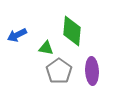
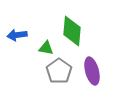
blue arrow: rotated 18 degrees clockwise
purple ellipse: rotated 12 degrees counterclockwise
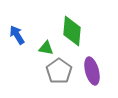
blue arrow: rotated 66 degrees clockwise
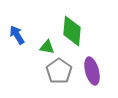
green triangle: moved 1 px right, 1 px up
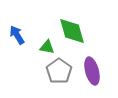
green diamond: rotated 20 degrees counterclockwise
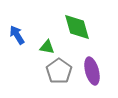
green diamond: moved 5 px right, 4 px up
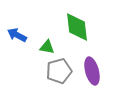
green diamond: rotated 8 degrees clockwise
blue arrow: rotated 30 degrees counterclockwise
gray pentagon: rotated 20 degrees clockwise
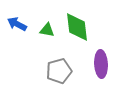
blue arrow: moved 11 px up
green triangle: moved 17 px up
purple ellipse: moved 9 px right, 7 px up; rotated 12 degrees clockwise
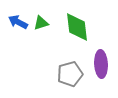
blue arrow: moved 1 px right, 2 px up
green triangle: moved 6 px left, 7 px up; rotated 28 degrees counterclockwise
gray pentagon: moved 11 px right, 3 px down
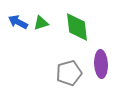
gray pentagon: moved 1 px left, 1 px up
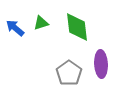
blue arrow: moved 3 px left, 6 px down; rotated 12 degrees clockwise
gray pentagon: rotated 20 degrees counterclockwise
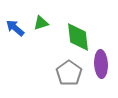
green diamond: moved 1 px right, 10 px down
